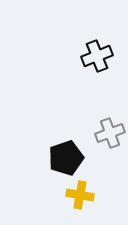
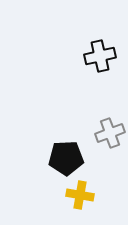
black cross: moved 3 px right; rotated 8 degrees clockwise
black pentagon: rotated 16 degrees clockwise
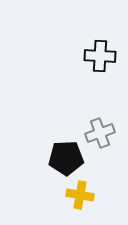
black cross: rotated 16 degrees clockwise
gray cross: moved 10 px left
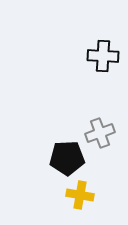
black cross: moved 3 px right
black pentagon: moved 1 px right
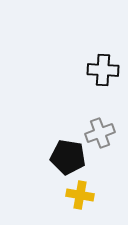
black cross: moved 14 px down
black pentagon: moved 1 px right, 1 px up; rotated 12 degrees clockwise
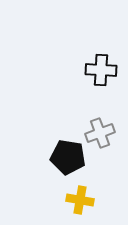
black cross: moved 2 px left
yellow cross: moved 5 px down
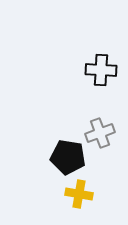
yellow cross: moved 1 px left, 6 px up
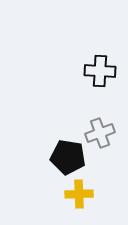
black cross: moved 1 px left, 1 px down
yellow cross: rotated 12 degrees counterclockwise
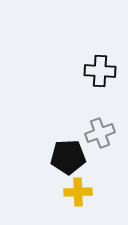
black pentagon: rotated 12 degrees counterclockwise
yellow cross: moved 1 px left, 2 px up
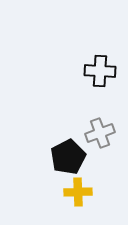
black pentagon: rotated 24 degrees counterclockwise
